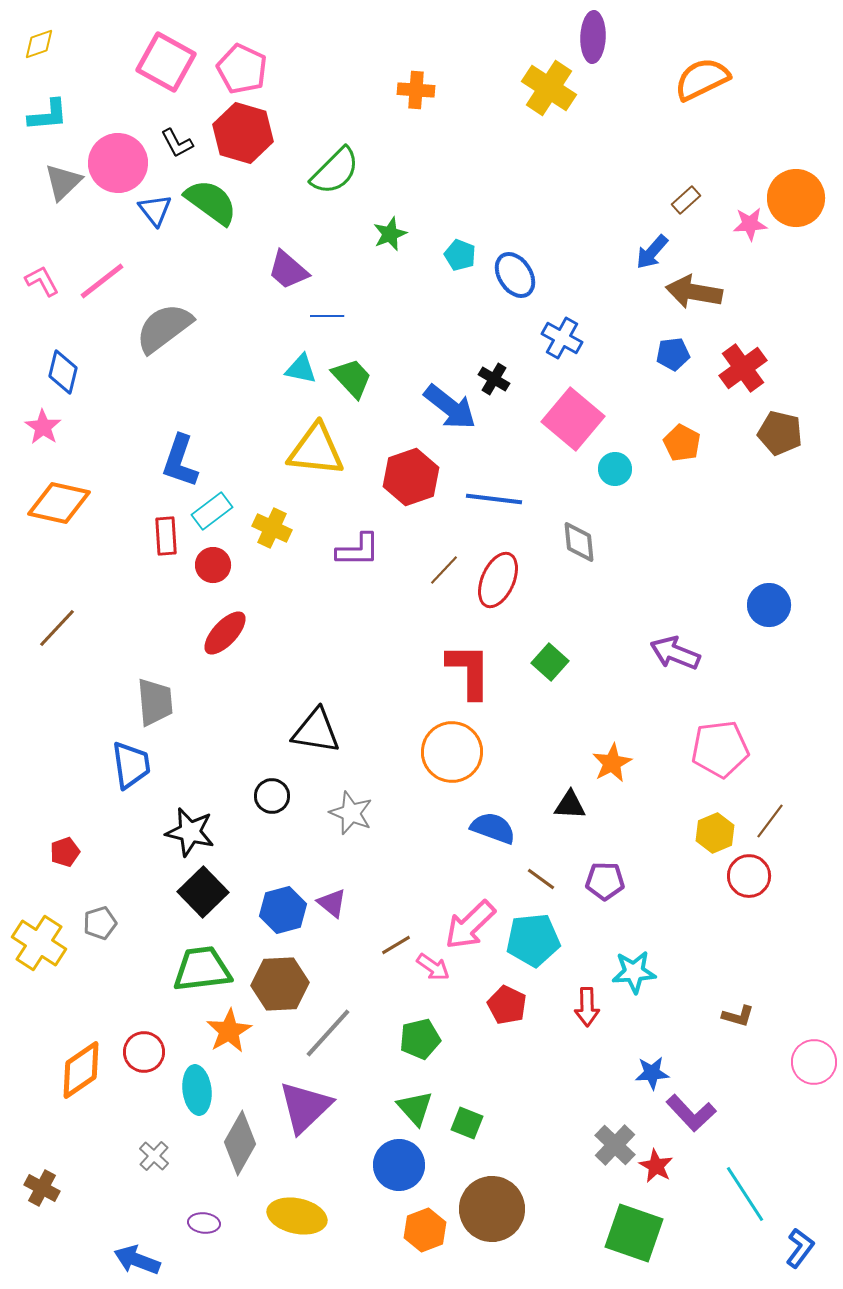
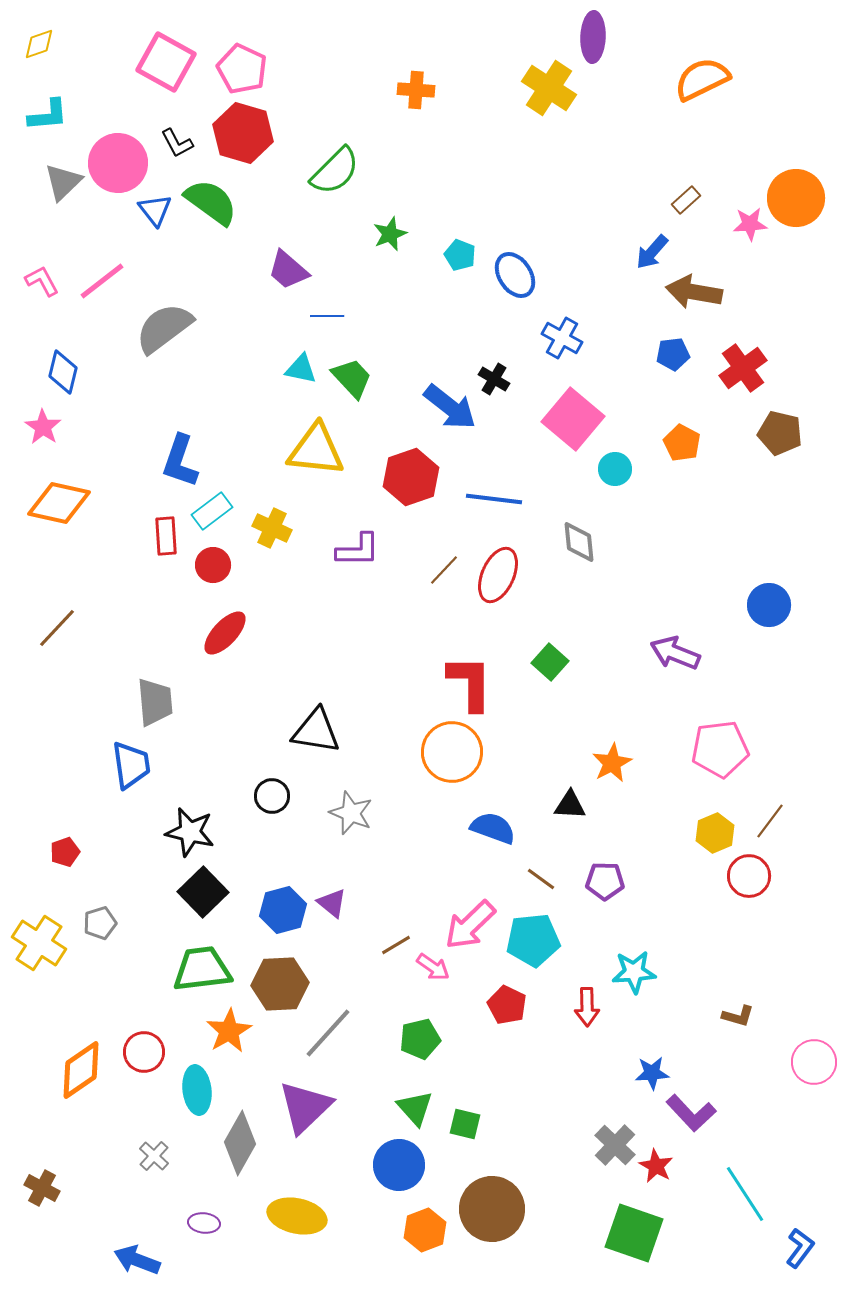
red ellipse at (498, 580): moved 5 px up
red L-shape at (469, 671): moved 1 px right, 12 px down
green square at (467, 1123): moved 2 px left, 1 px down; rotated 8 degrees counterclockwise
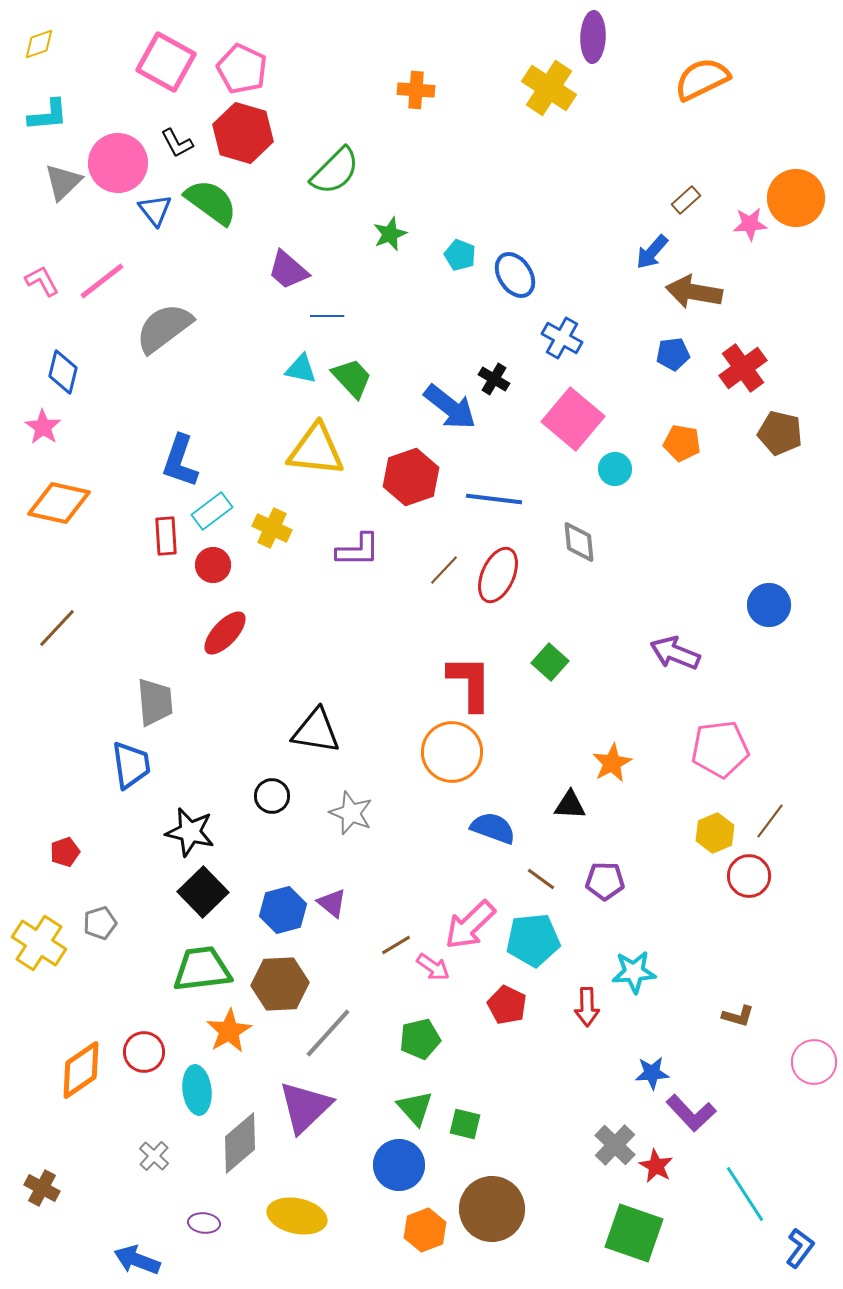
orange pentagon at (682, 443): rotated 18 degrees counterclockwise
gray diamond at (240, 1143): rotated 20 degrees clockwise
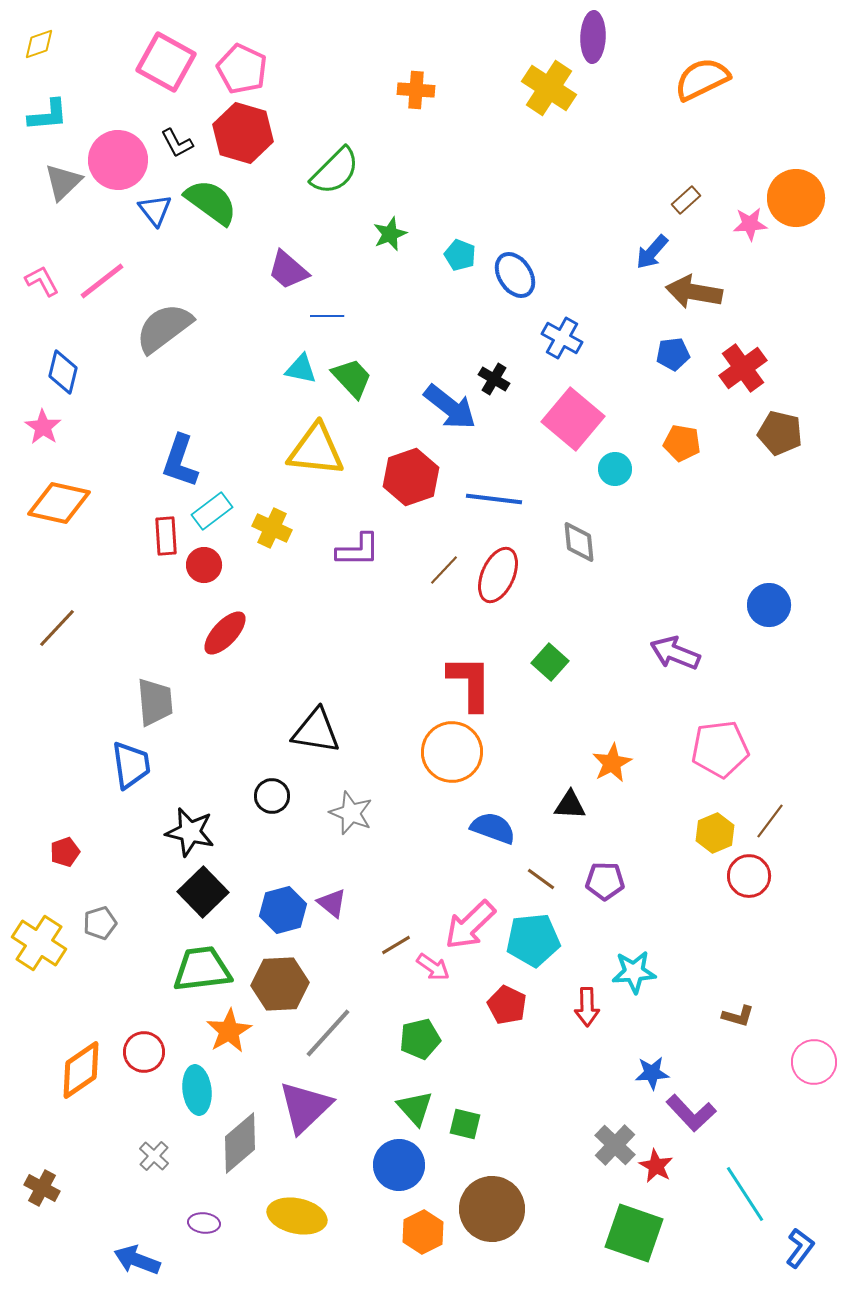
pink circle at (118, 163): moved 3 px up
red circle at (213, 565): moved 9 px left
orange hexagon at (425, 1230): moved 2 px left, 2 px down; rotated 6 degrees counterclockwise
